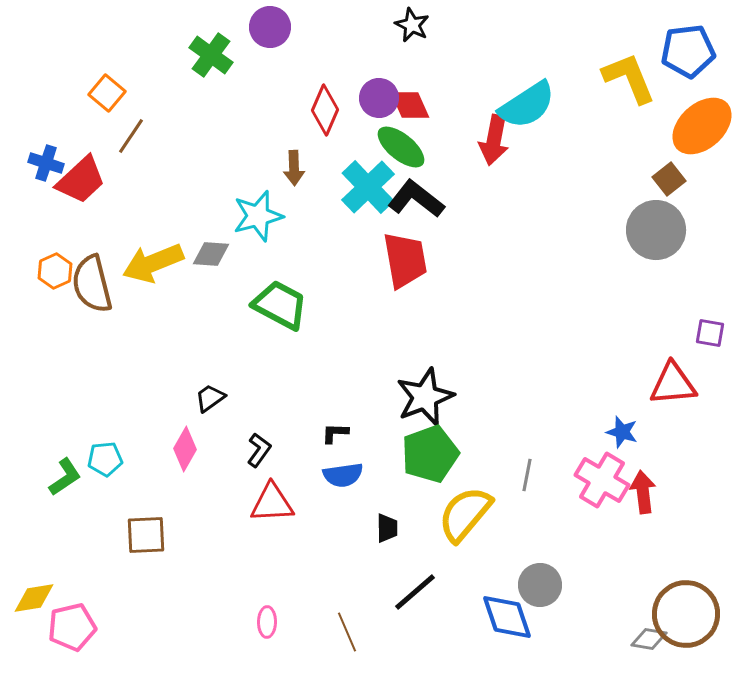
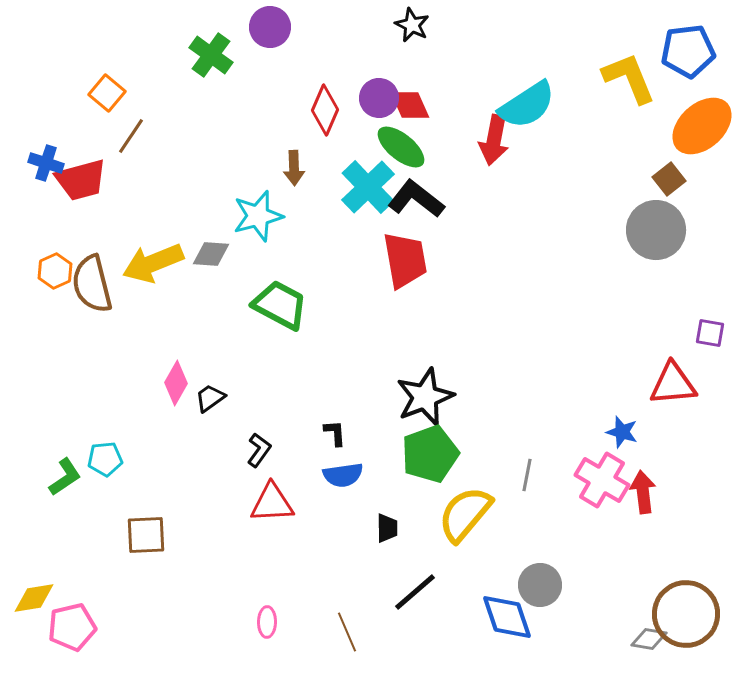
red trapezoid at (81, 180): rotated 28 degrees clockwise
black L-shape at (335, 433): rotated 84 degrees clockwise
pink diamond at (185, 449): moved 9 px left, 66 px up
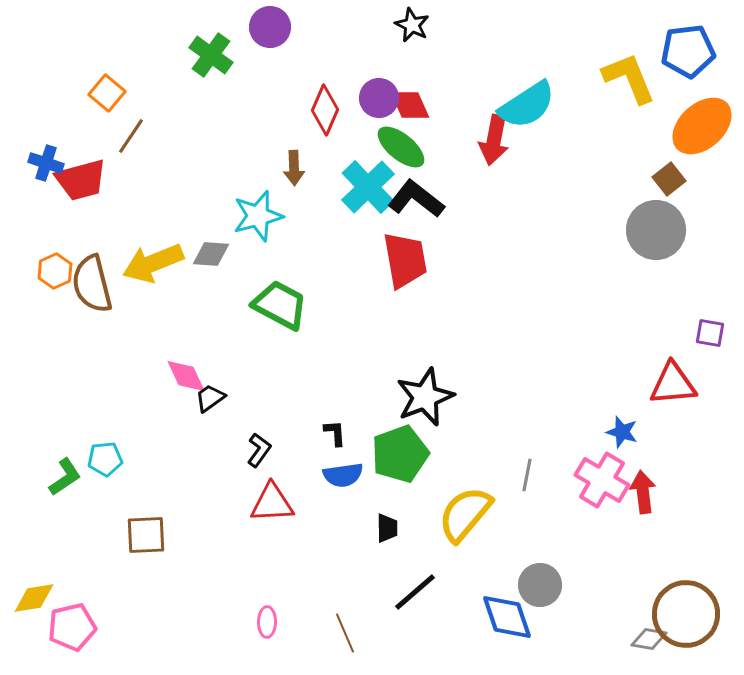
pink diamond at (176, 383): moved 10 px right, 7 px up; rotated 54 degrees counterclockwise
green pentagon at (430, 454): moved 30 px left
brown line at (347, 632): moved 2 px left, 1 px down
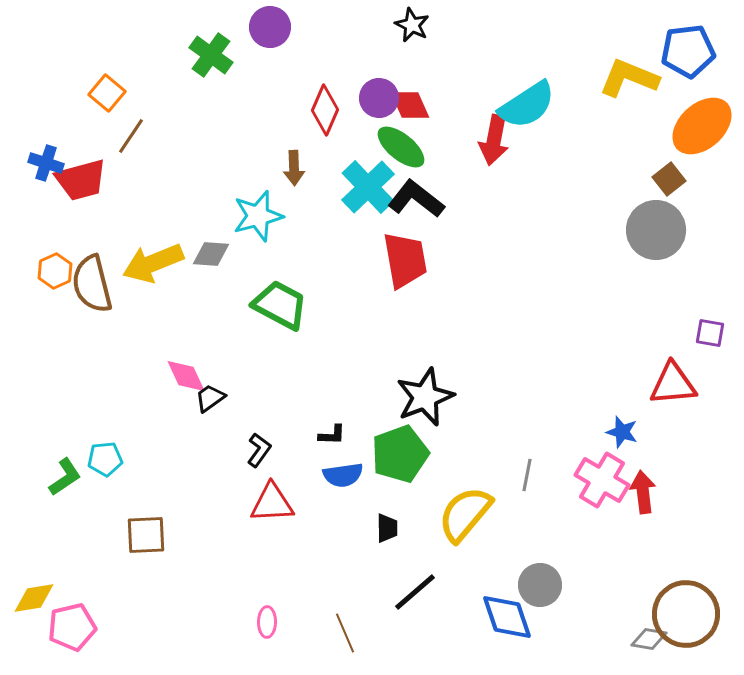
yellow L-shape at (629, 78): rotated 46 degrees counterclockwise
black L-shape at (335, 433): moved 3 px left, 2 px down; rotated 96 degrees clockwise
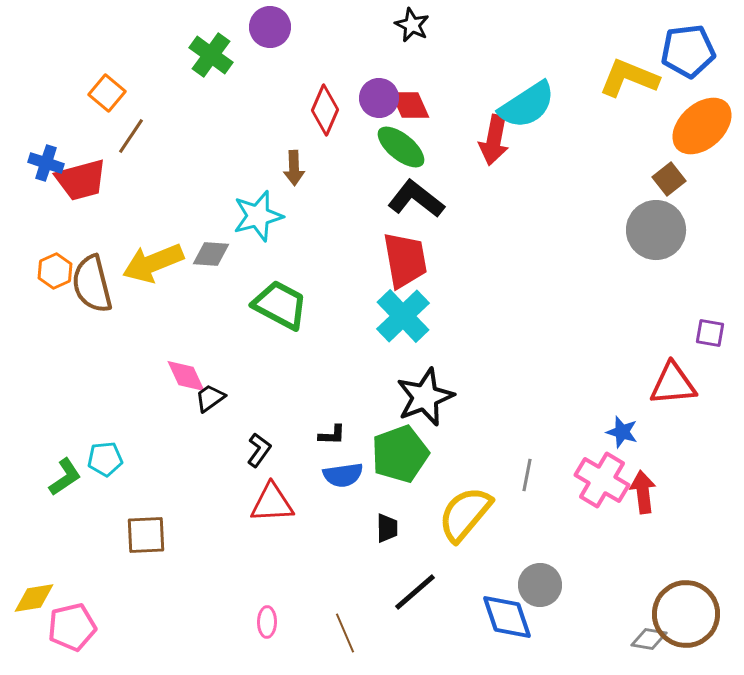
cyan cross at (368, 187): moved 35 px right, 129 px down
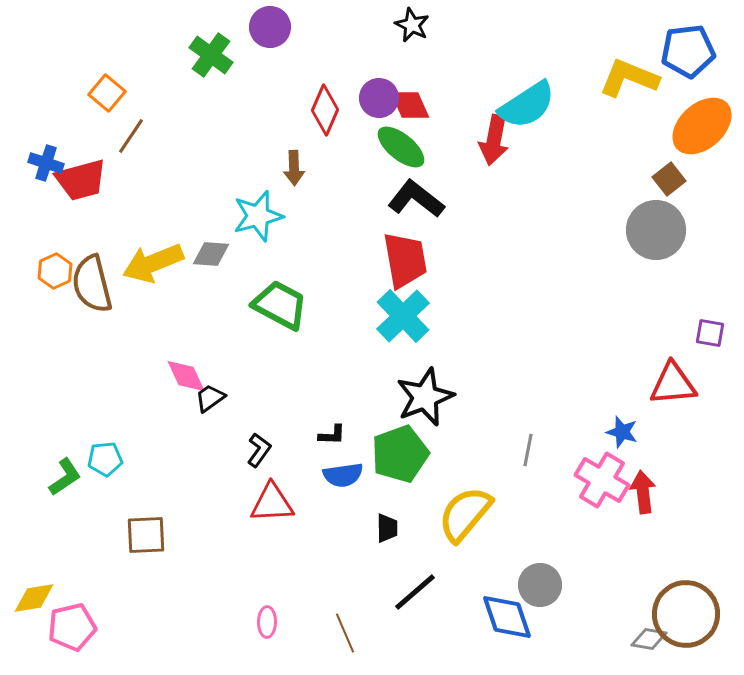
gray line at (527, 475): moved 1 px right, 25 px up
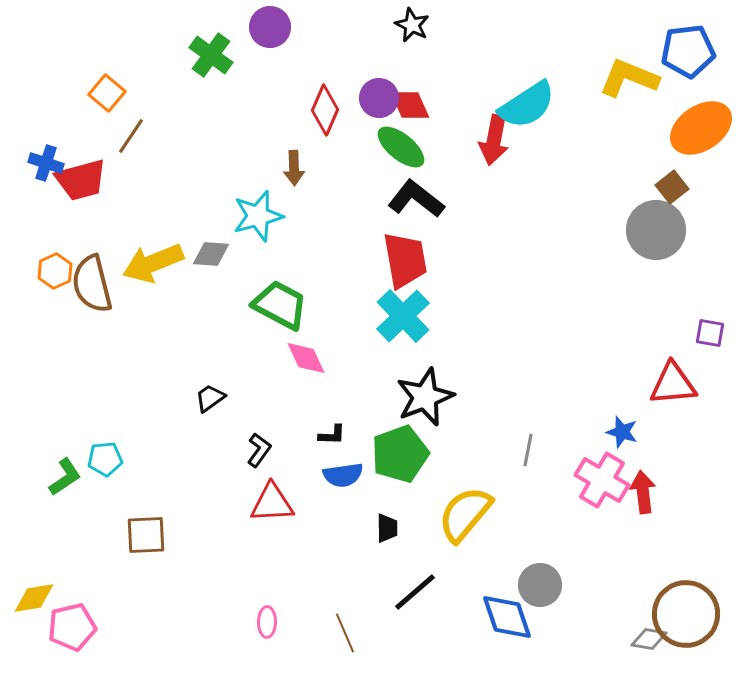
orange ellipse at (702, 126): moved 1 px left, 2 px down; rotated 8 degrees clockwise
brown square at (669, 179): moved 3 px right, 8 px down
pink diamond at (186, 376): moved 120 px right, 18 px up
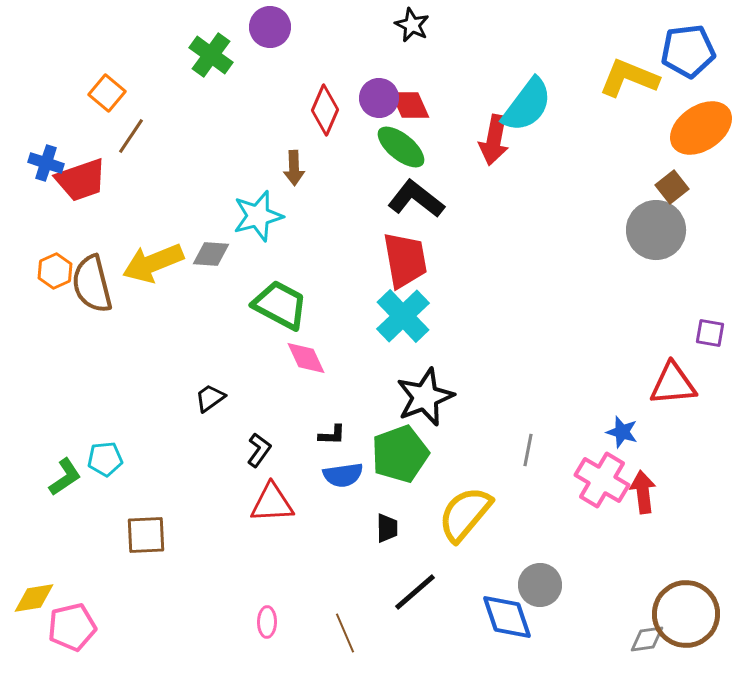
cyan semicircle at (527, 105): rotated 20 degrees counterclockwise
red trapezoid at (81, 180): rotated 4 degrees counterclockwise
gray diamond at (649, 639): moved 2 px left; rotated 18 degrees counterclockwise
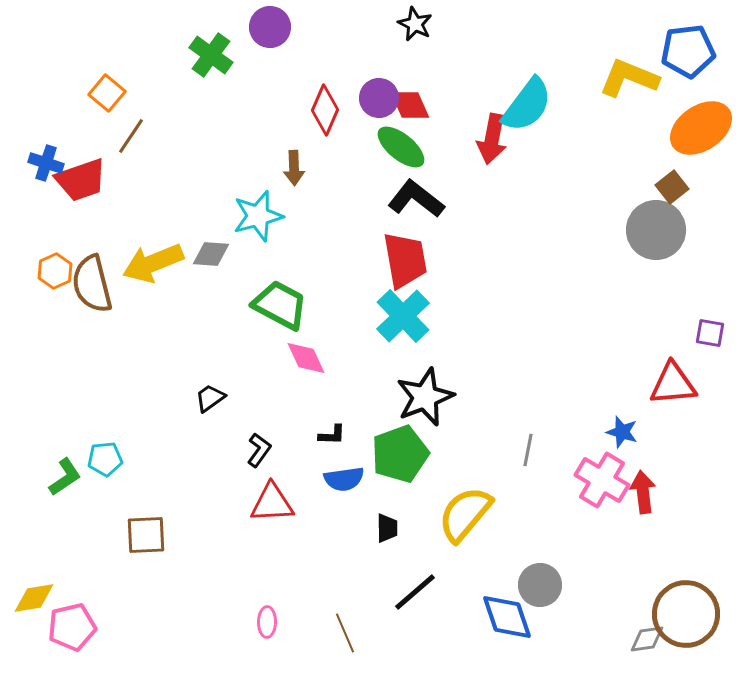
black star at (412, 25): moved 3 px right, 1 px up
red arrow at (494, 140): moved 2 px left, 1 px up
blue semicircle at (343, 475): moved 1 px right, 4 px down
